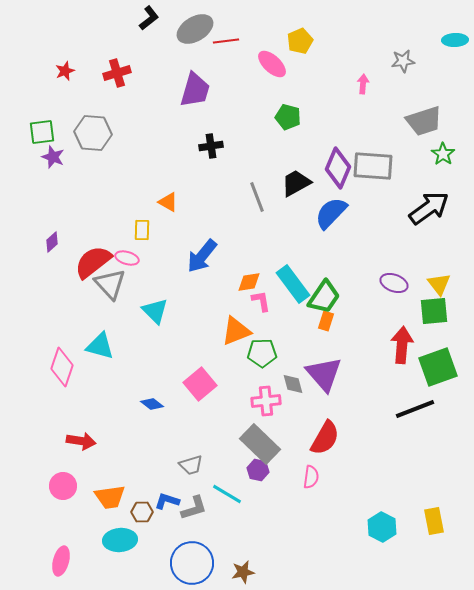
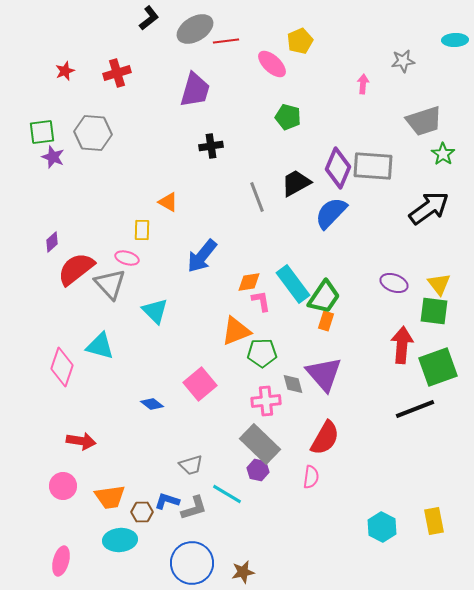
red semicircle at (93, 262): moved 17 px left, 7 px down
green square at (434, 311): rotated 12 degrees clockwise
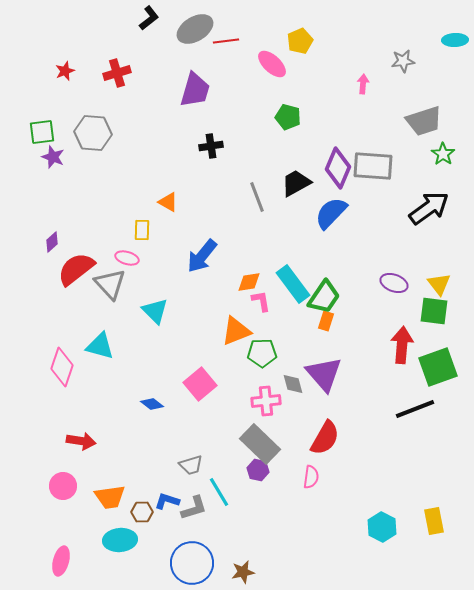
cyan line at (227, 494): moved 8 px left, 2 px up; rotated 28 degrees clockwise
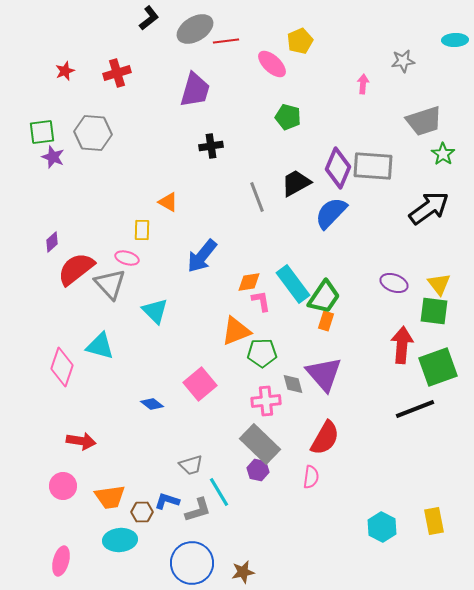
gray L-shape at (194, 508): moved 4 px right, 2 px down
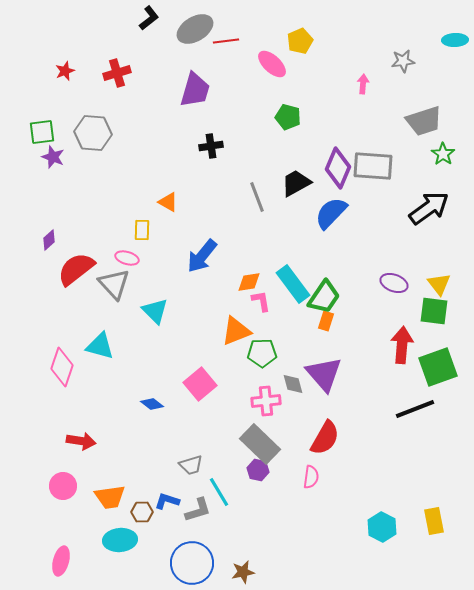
purple diamond at (52, 242): moved 3 px left, 2 px up
gray triangle at (110, 284): moved 4 px right
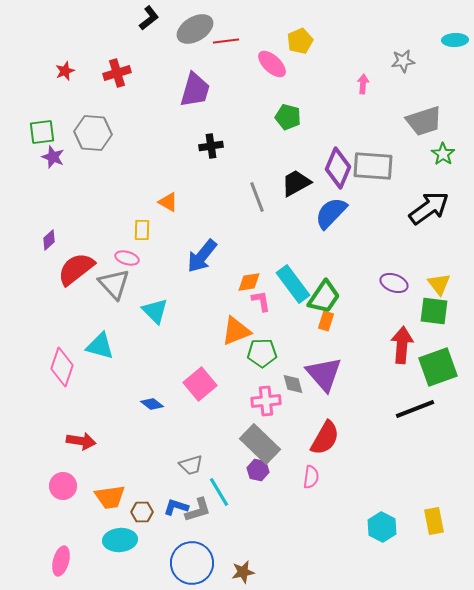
blue L-shape at (167, 501): moved 9 px right, 6 px down
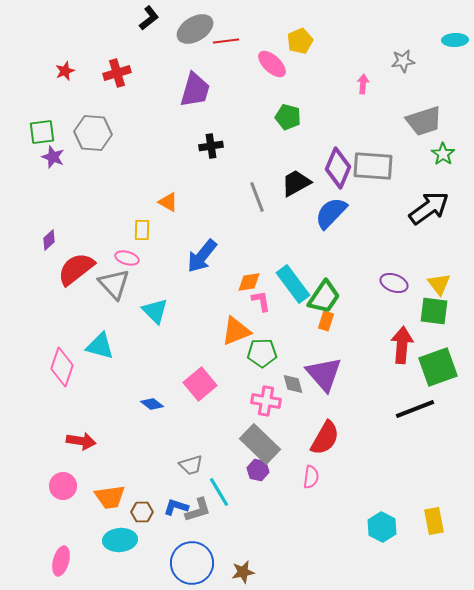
pink cross at (266, 401): rotated 16 degrees clockwise
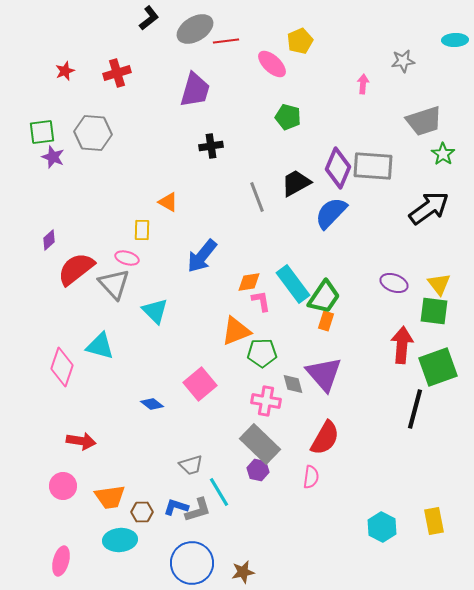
black line at (415, 409): rotated 54 degrees counterclockwise
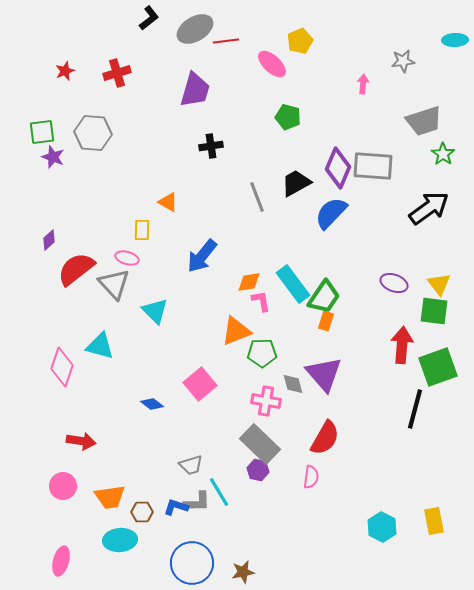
gray L-shape at (198, 510): moved 1 px left, 8 px up; rotated 16 degrees clockwise
